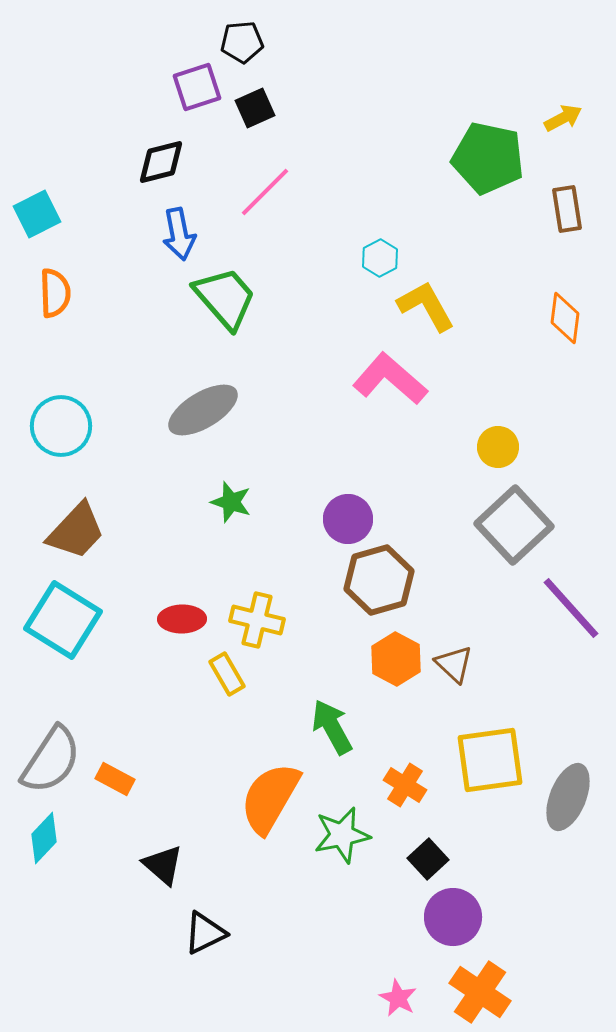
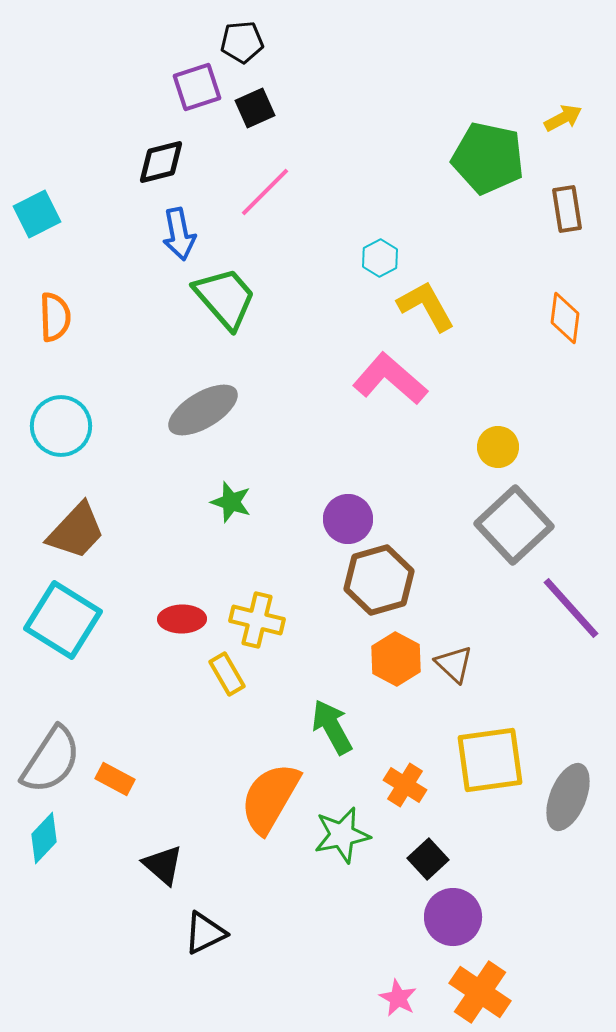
orange semicircle at (55, 293): moved 24 px down
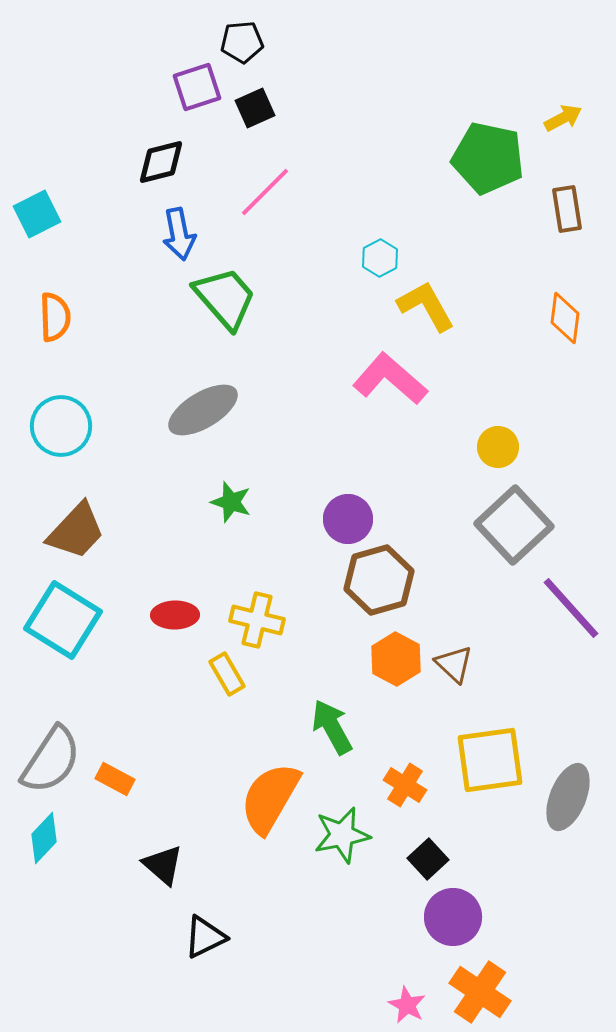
red ellipse at (182, 619): moved 7 px left, 4 px up
black triangle at (205, 933): moved 4 px down
pink star at (398, 998): moved 9 px right, 7 px down
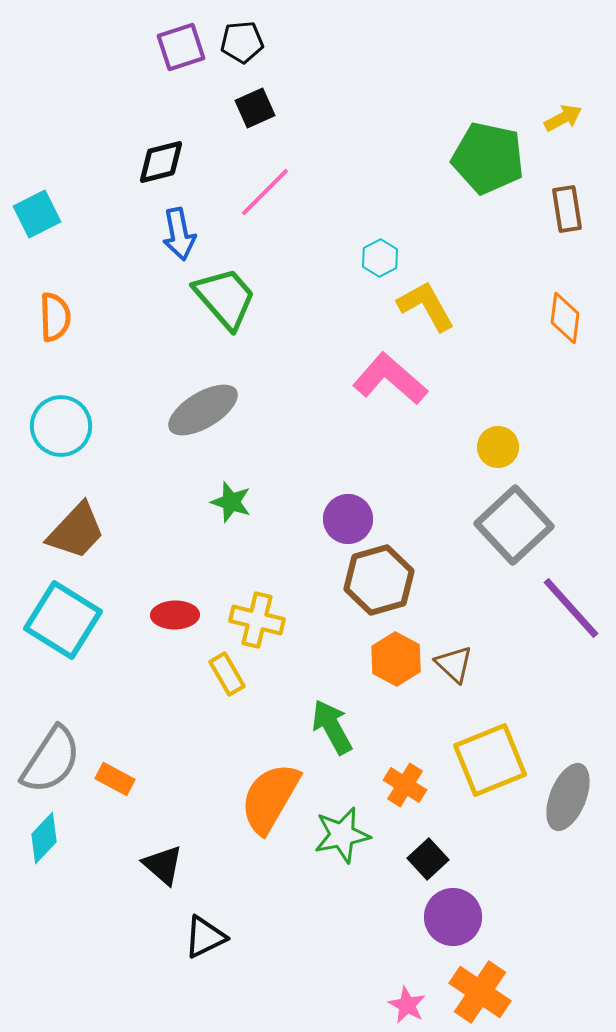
purple square at (197, 87): moved 16 px left, 40 px up
yellow square at (490, 760): rotated 14 degrees counterclockwise
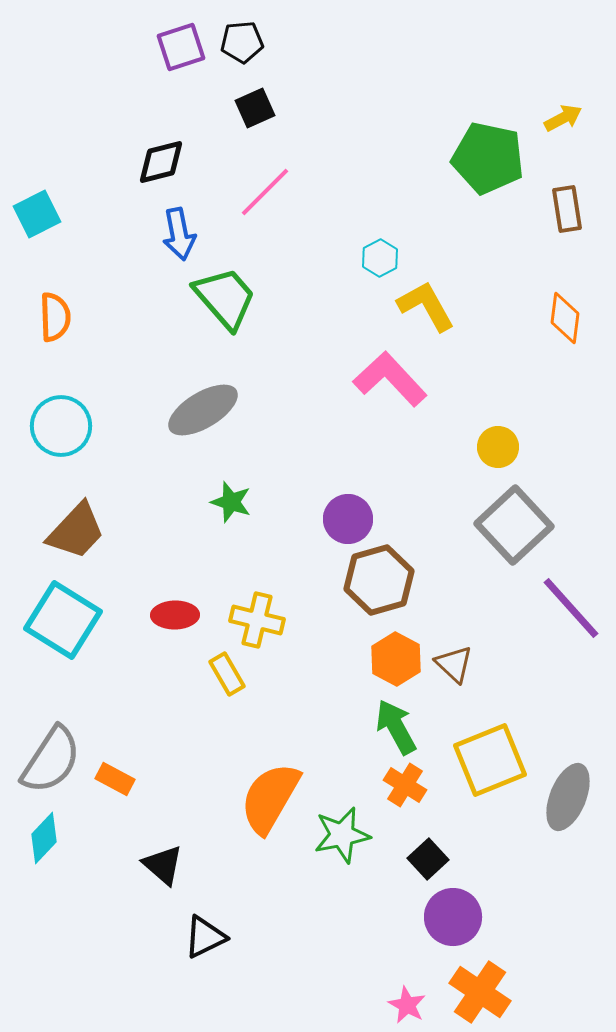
pink L-shape at (390, 379): rotated 6 degrees clockwise
green arrow at (332, 727): moved 64 px right
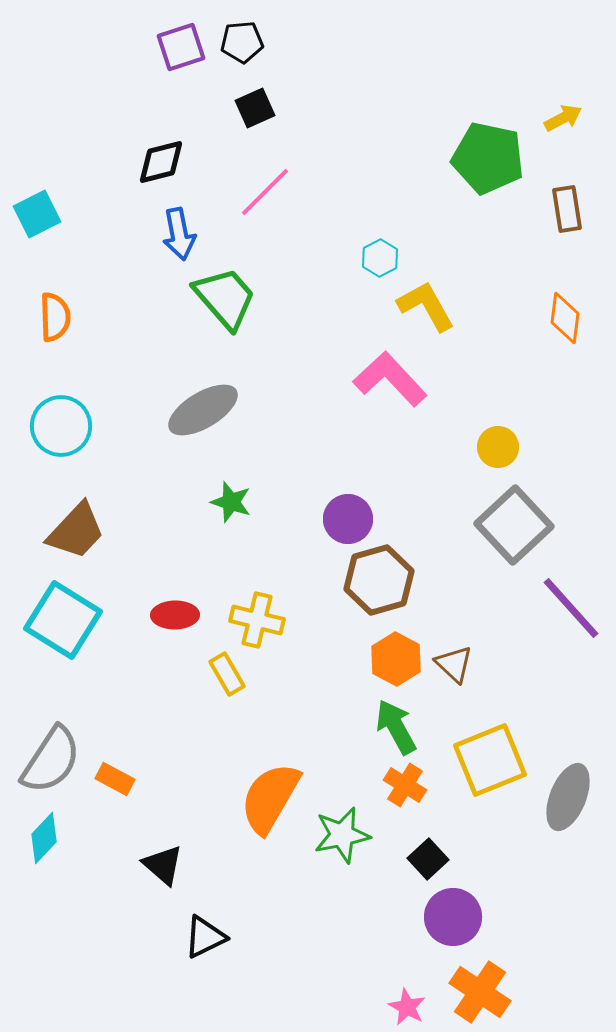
pink star at (407, 1005): moved 2 px down
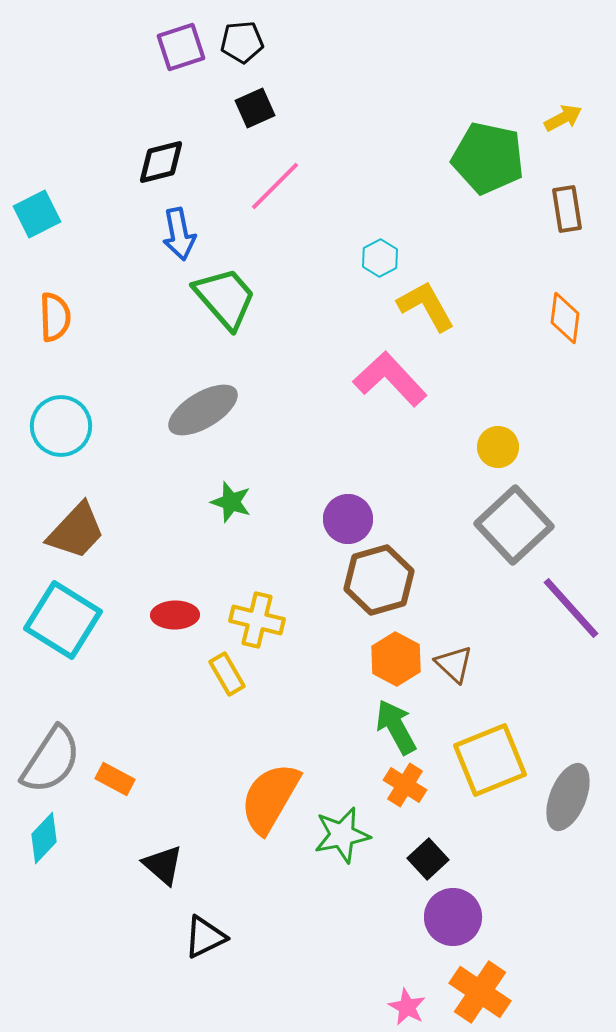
pink line at (265, 192): moved 10 px right, 6 px up
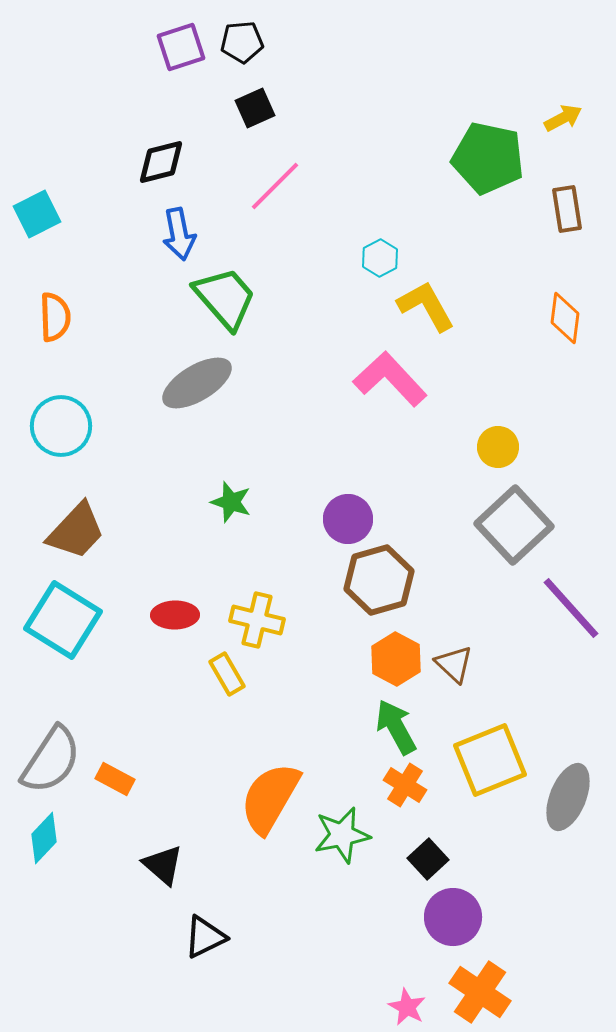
gray ellipse at (203, 410): moved 6 px left, 27 px up
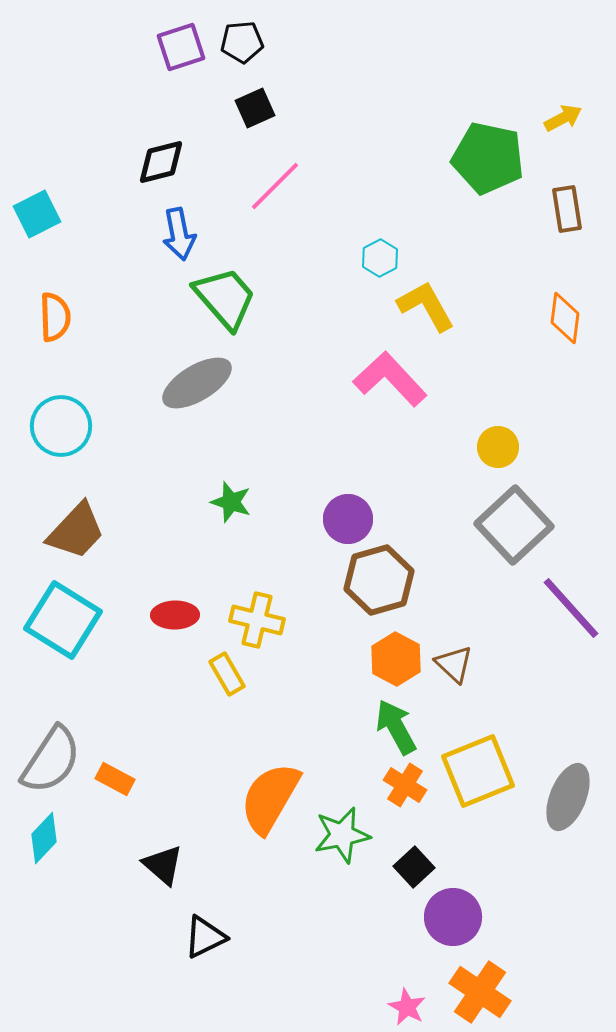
yellow square at (490, 760): moved 12 px left, 11 px down
black square at (428, 859): moved 14 px left, 8 px down
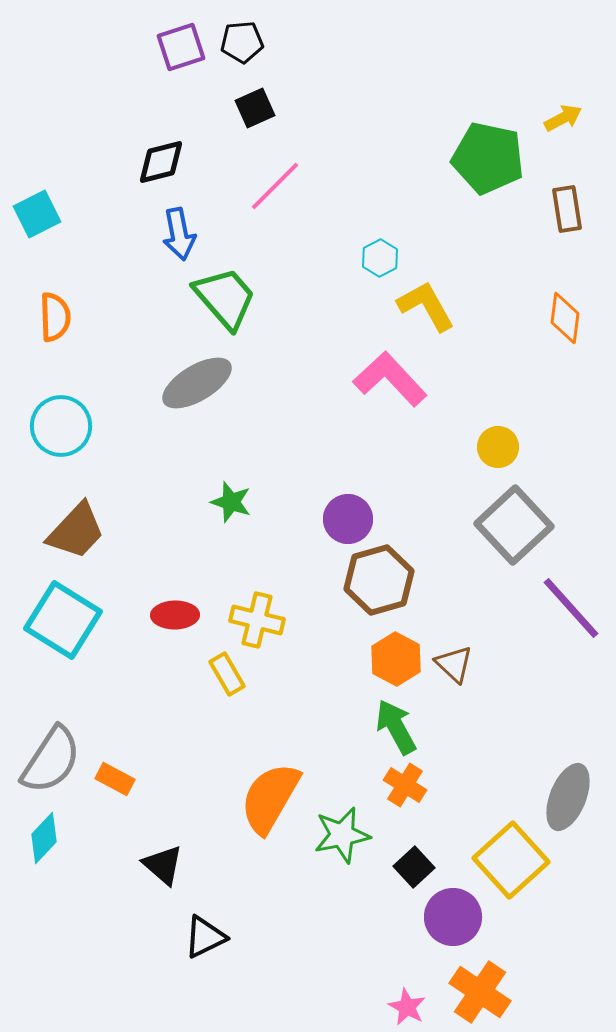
yellow square at (478, 771): moved 33 px right, 89 px down; rotated 20 degrees counterclockwise
